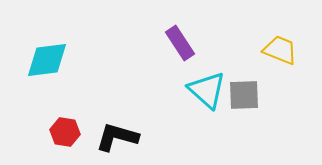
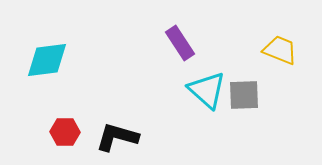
red hexagon: rotated 8 degrees counterclockwise
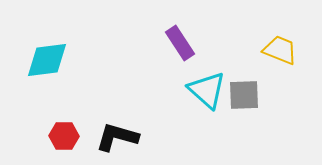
red hexagon: moved 1 px left, 4 px down
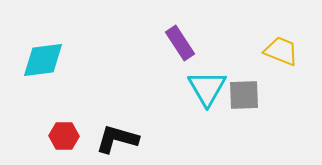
yellow trapezoid: moved 1 px right, 1 px down
cyan diamond: moved 4 px left
cyan triangle: moved 2 px up; rotated 18 degrees clockwise
black L-shape: moved 2 px down
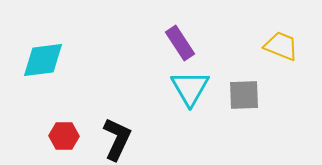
yellow trapezoid: moved 5 px up
cyan triangle: moved 17 px left
black L-shape: rotated 99 degrees clockwise
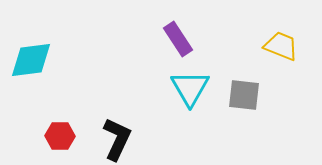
purple rectangle: moved 2 px left, 4 px up
cyan diamond: moved 12 px left
gray square: rotated 8 degrees clockwise
red hexagon: moved 4 px left
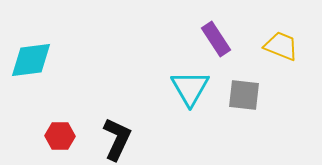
purple rectangle: moved 38 px right
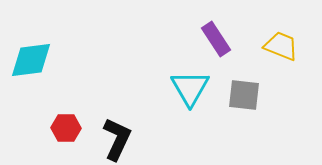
red hexagon: moved 6 px right, 8 px up
